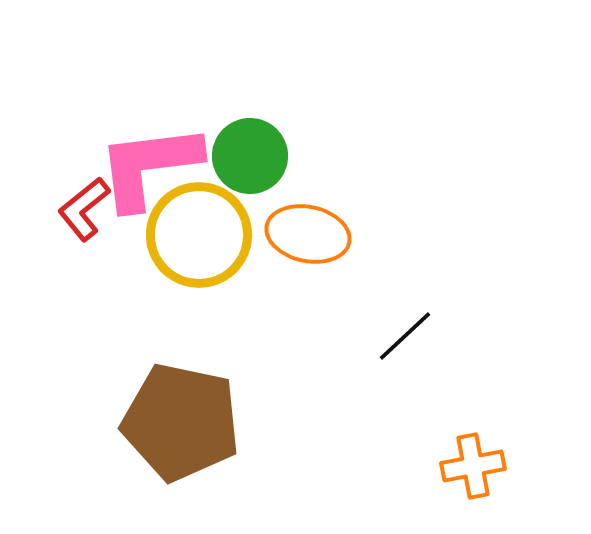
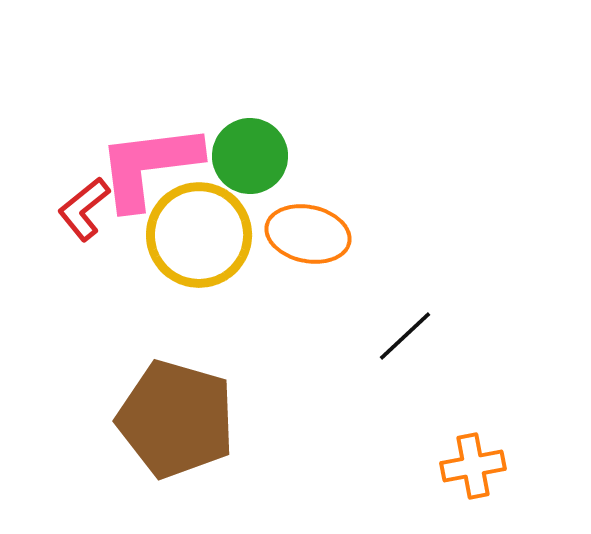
brown pentagon: moved 5 px left, 3 px up; rotated 4 degrees clockwise
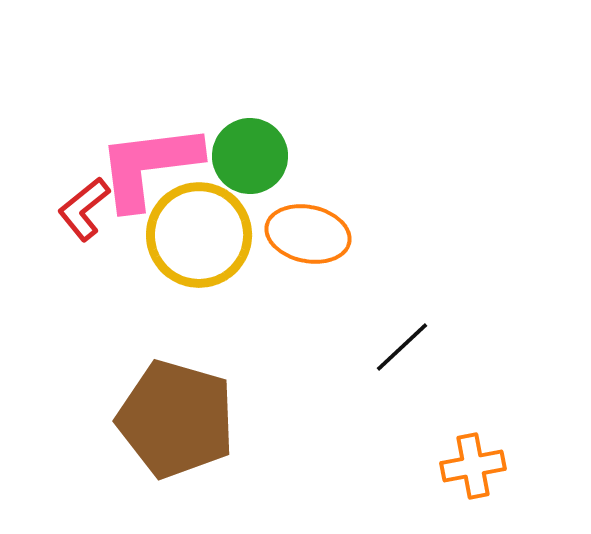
black line: moved 3 px left, 11 px down
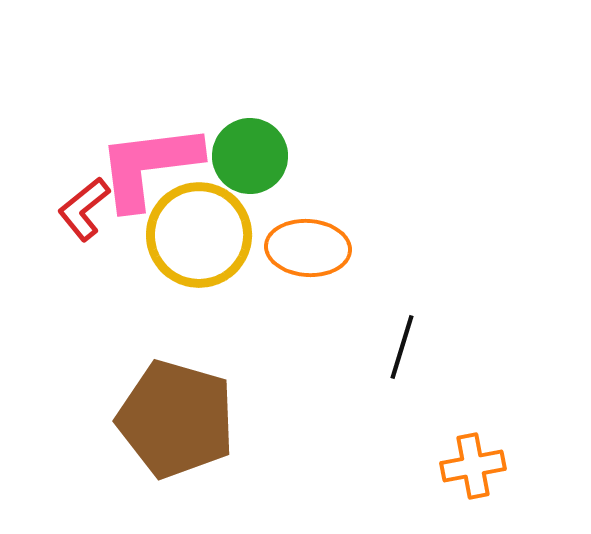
orange ellipse: moved 14 px down; rotated 8 degrees counterclockwise
black line: rotated 30 degrees counterclockwise
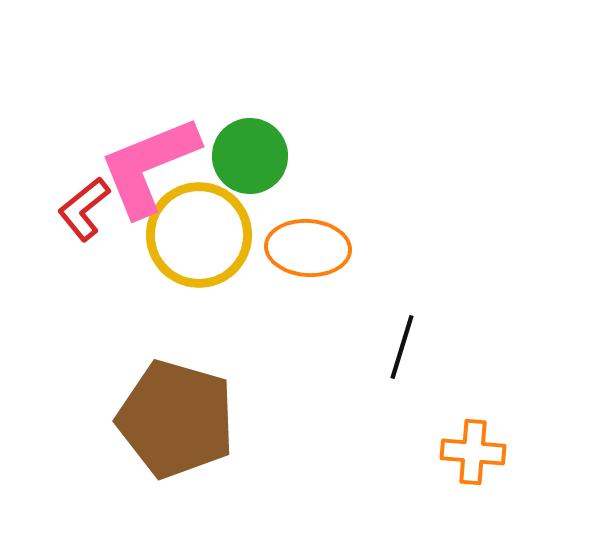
pink L-shape: rotated 15 degrees counterclockwise
orange cross: moved 14 px up; rotated 16 degrees clockwise
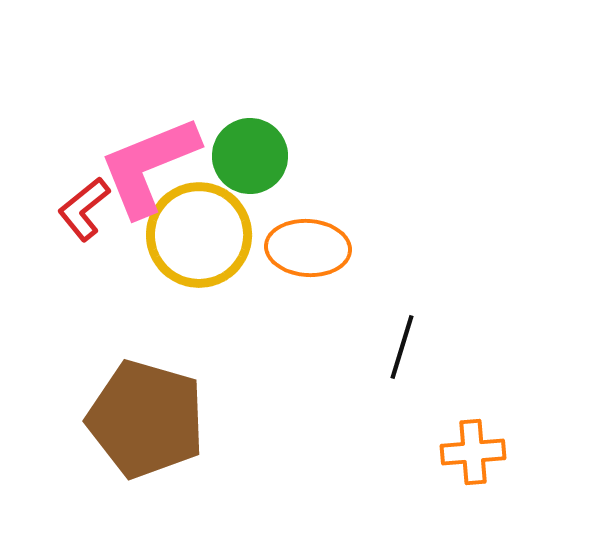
brown pentagon: moved 30 px left
orange cross: rotated 10 degrees counterclockwise
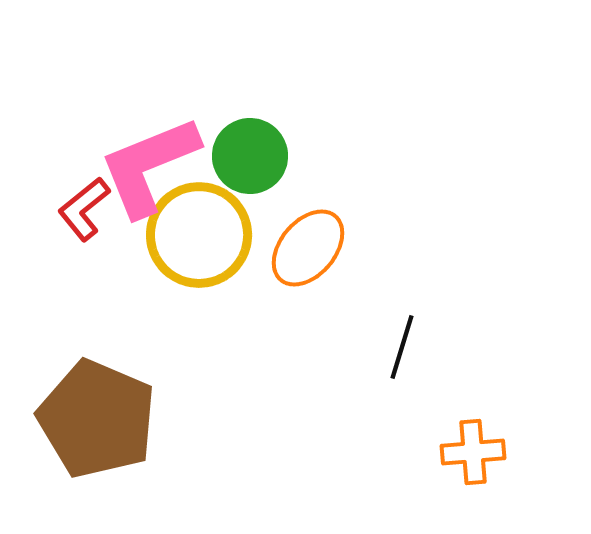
orange ellipse: rotated 54 degrees counterclockwise
brown pentagon: moved 49 px left; rotated 7 degrees clockwise
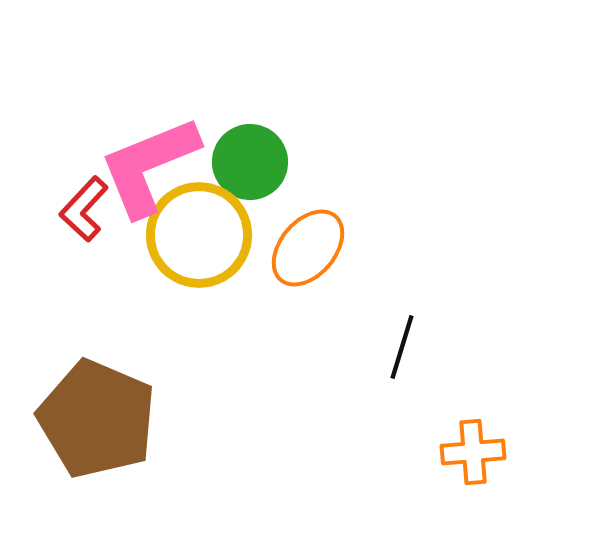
green circle: moved 6 px down
red L-shape: rotated 8 degrees counterclockwise
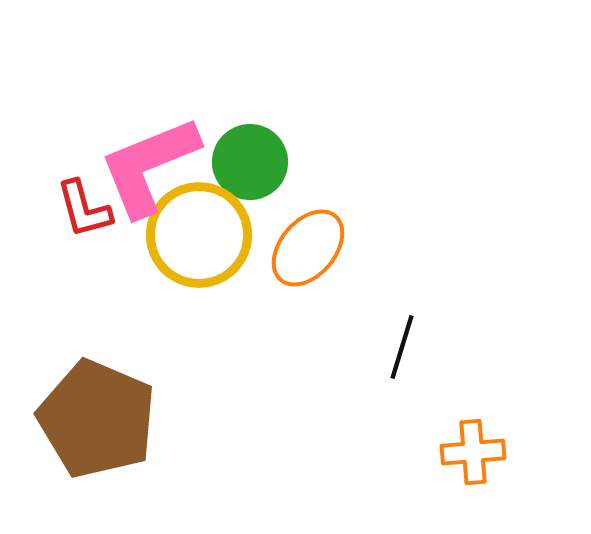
red L-shape: rotated 58 degrees counterclockwise
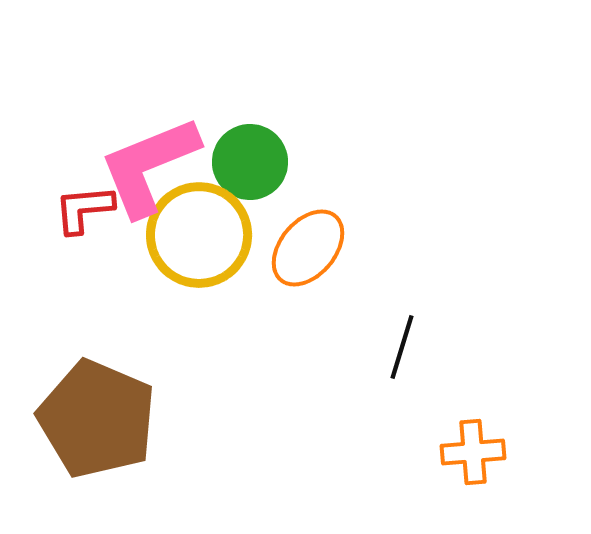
red L-shape: rotated 100 degrees clockwise
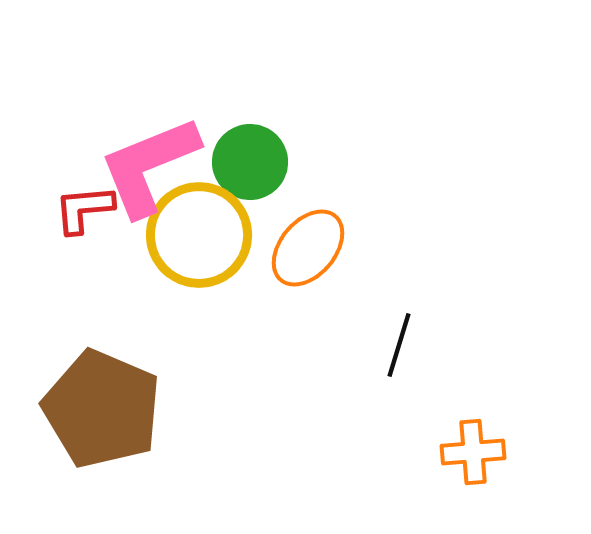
black line: moved 3 px left, 2 px up
brown pentagon: moved 5 px right, 10 px up
